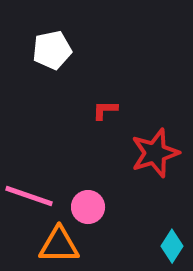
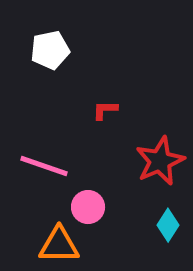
white pentagon: moved 2 px left
red star: moved 5 px right, 8 px down; rotated 6 degrees counterclockwise
pink line: moved 15 px right, 30 px up
cyan diamond: moved 4 px left, 21 px up
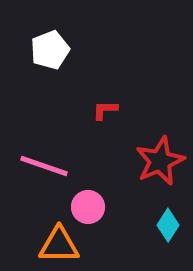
white pentagon: rotated 9 degrees counterclockwise
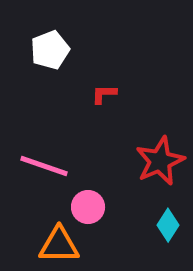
red L-shape: moved 1 px left, 16 px up
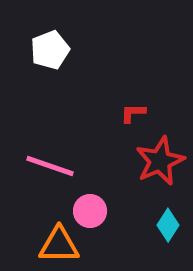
red L-shape: moved 29 px right, 19 px down
pink line: moved 6 px right
pink circle: moved 2 px right, 4 px down
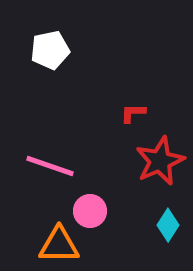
white pentagon: rotated 9 degrees clockwise
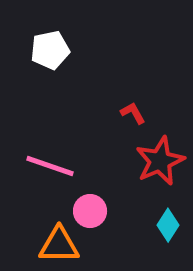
red L-shape: rotated 60 degrees clockwise
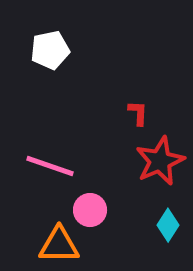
red L-shape: moved 5 px right; rotated 32 degrees clockwise
pink circle: moved 1 px up
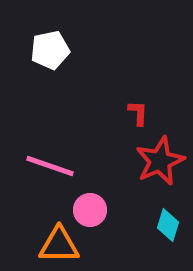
cyan diamond: rotated 16 degrees counterclockwise
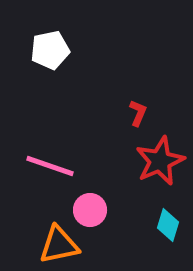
red L-shape: rotated 20 degrees clockwise
orange triangle: rotated 12 degrees counterclockwise
